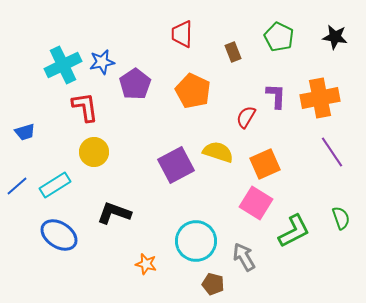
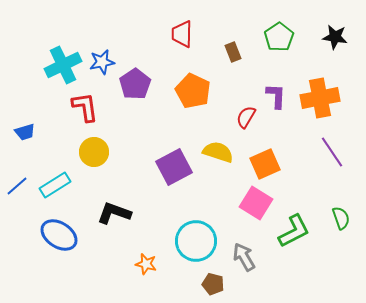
green pentagon: rotated 12 degrees clockwise
purple square: moved 2 px left, 2 px down
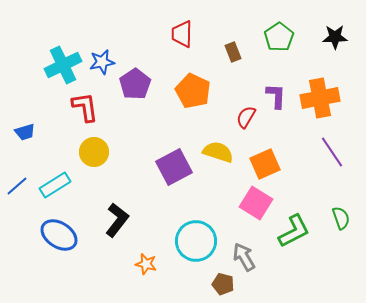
black star: rotated 10 degrees counterclockwise
black L-shape: moved 3 px right, 7 px down; rotated 108 degrees clockwise
brown pentagon: moved 10 px right
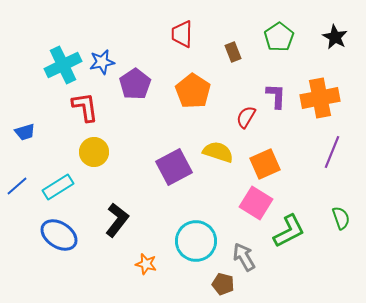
black star: rotated 30 degrees clockwise
orange pentagon: rotated 8 degrees clockwise
purple line: rotated 56 degrees clockwise
cyan rectangle: moved 3 px right, 2 px down
green L-shape: moved 5 px left
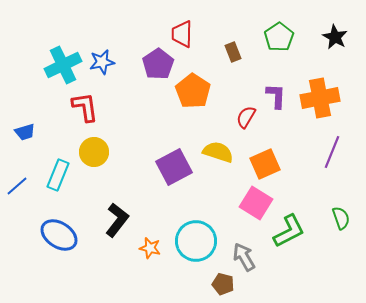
purple pentagon: moved 23 px right, 20 px up
cyan rectangle: moved 12 px up; rotated 36 degrees counterclockwise
orange star: moved 4 px right, 16 px up
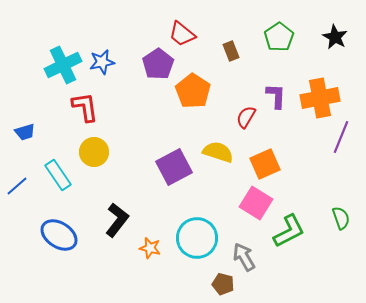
red trapezoid: rotated 52 degrees counterclockwise
brown rectangle: moved 2 px left, 1 px up
purple line: moved 9 px right, 15 px up
cyan rectangle: rotated 56 degrees counterclockwise
cyan circle: moved 1 px right, 3 px up
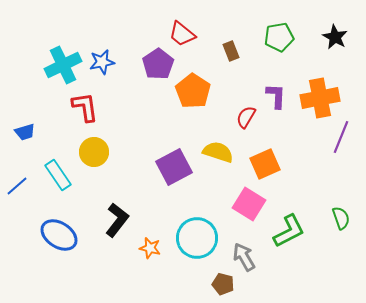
green pentagon: rotated 24 degrees clockwise
pink square: moved 7 px left, 1 px down
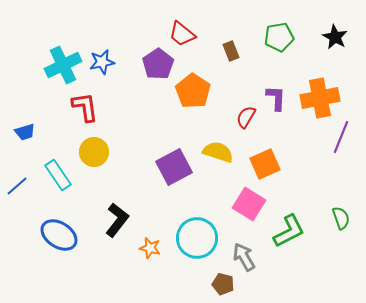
purple L-shape: moved 2 px down
